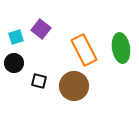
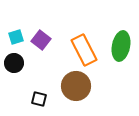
purple square: moved 11 px down
green ellipse: moved 2 px up; rotated 20 degrees clockwise
black square: moved 18 px down
brown circle: moved 2 px right
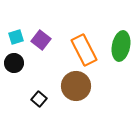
black square: rotated 28 degrees clockwise
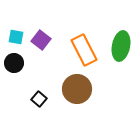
cyan square: rotated 28 degrees clockwise
brown circle: moved 1 px right, 3 px down
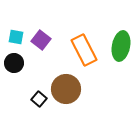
brown circle: moved 11 px left
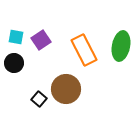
purple square: rotated 18 degrees clockwise
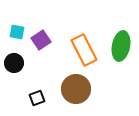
cyan square: moved 1 px right, 5 px up
brown circle: moved 10 px right
black square: moved 2 px left, 1 px up; rotated 28 degrees clockwise
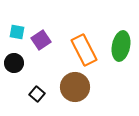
brown circle: moved 1 px left, 2 px up
black square: moved 4 px up; rotated 28 degrees counterclockwise
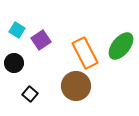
cyan square: moved 2 px up; rotated 21 degrees clockwise
green ellipse: rotated 28 degrees clockwise
orange rectangle: moved 1 px right, 3 px down
brown circle: moved 1 px right, 1 px up
black square: moved 7 px left
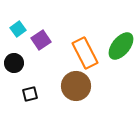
cyan square: moved 1 px right, 1 px up; rotated 21 degrees clockwise
black square: rotated 35 degrees clockwise
